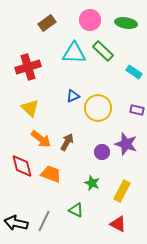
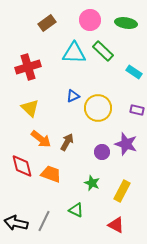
red triangle: moved 2 px left, 1 px down
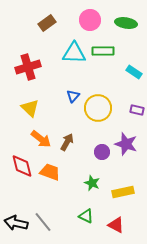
green rectangle: rotated 45 degrees counterclockwise
blue triangle: rotated 24 degrees counterclockwise
orange trapezoid: moved 1 px left, 2 px up
yellow rectangle: moved 1 px right, 1 px down; rotated 50 degrees clockwise
green triangle: moved 10 px right, 6 px down
gray line: moved 1 px left, 1 px down; rotated 65 degrees counterclockwise
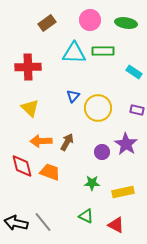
red cross: rotated 15 degrees clockwise
orange arrow: moved 2 px down; rotated 140 degrees clockwise
purple star: rotated 15 degrees clockwise
green star: rotated 21 degrees counterclockwise
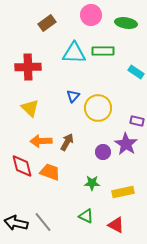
pink circle: moved 1 px right, 5 px up
cyan rectangle: moved 2 px right
purple rectangle: moved 11 px down
purple circle: moved 1 px right
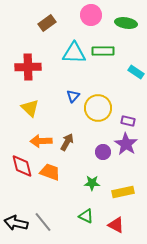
purple rectangle: moved 9 px left
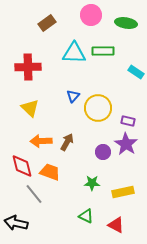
gray line: moved 9 px left, 28 px up
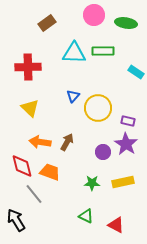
pink circle: moved 3 px right
orange arrow: moved 1 px left, 1 px down; rotated 10 degrees clockwise
yellow rectangle: moved 10 px up
black arrow: moved 3 px up; rotated 45 degrees clockwise
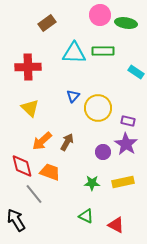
pink circle: moved 6 px right
orange arrow: moved 2 px right, 1 px up; rotated 50 degrees counterclockwise
